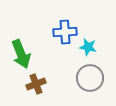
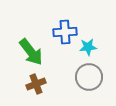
cyan star: rotated 18 degrees counterclockwise
green arrow: moved 10 px right, 2 px up; rotated 16 degrees counterclockwise
gray circle: moved 1 px left, 1 px up
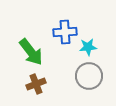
gray circle: moved 1 px up
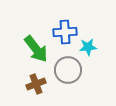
green arrow: moved 5 px right, 3 px up
gray circle: moved 21 px left, 6 px up
